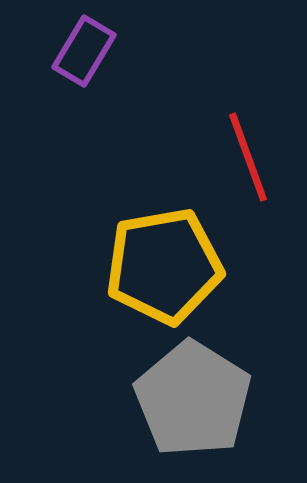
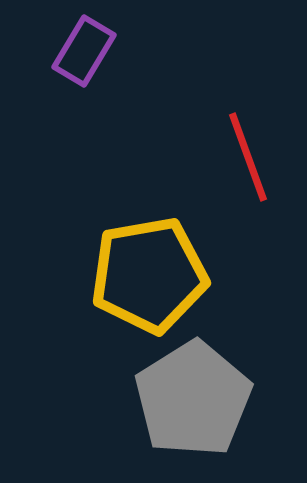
yellow pentagon: moved 15 px left, 9 px down
gray pentagon: rotated 8 degrees clockwise
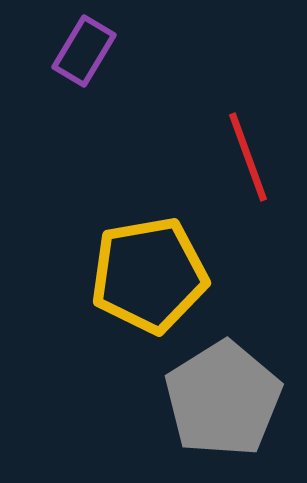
gray pentagon: moved 30 px right
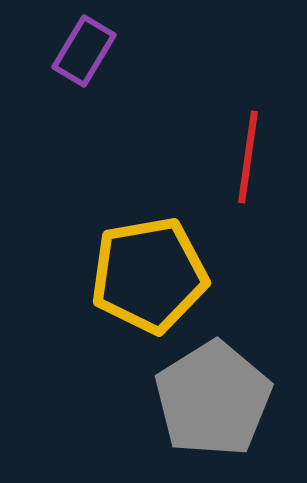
red line: rotated 28 degrees clockwise
gray pentagon: moved 10 px left
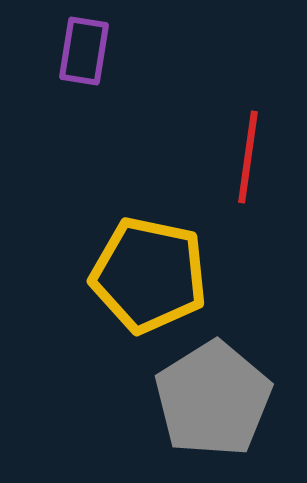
purple rectangle: rotated 22 degrees counterclockwise
yellow pentagon: rotated 22 degrees clockwise
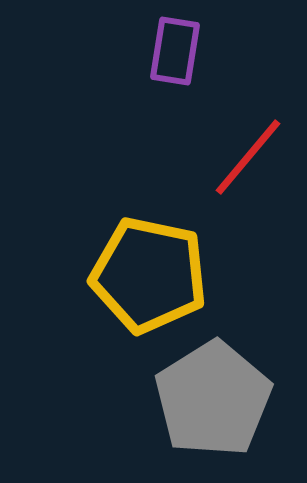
purple rectangle: moved 91 px right
red line: rotated 32 degrees clockwise
